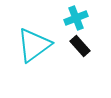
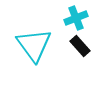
cyan triangle: rotated 30 degrees counterclockwise
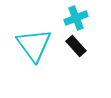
black rectangle: moved 4 px left
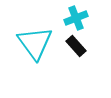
cyan triangle: moved 1 px right, 2 px up
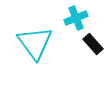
black rectangle: moved 17 px right, 2 px up
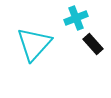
cyan triangle: moved 1 px left, 1 px down; rotated 18 degrees clockwise
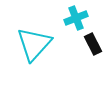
black rectangle: rotated 15 degrees clockwise
